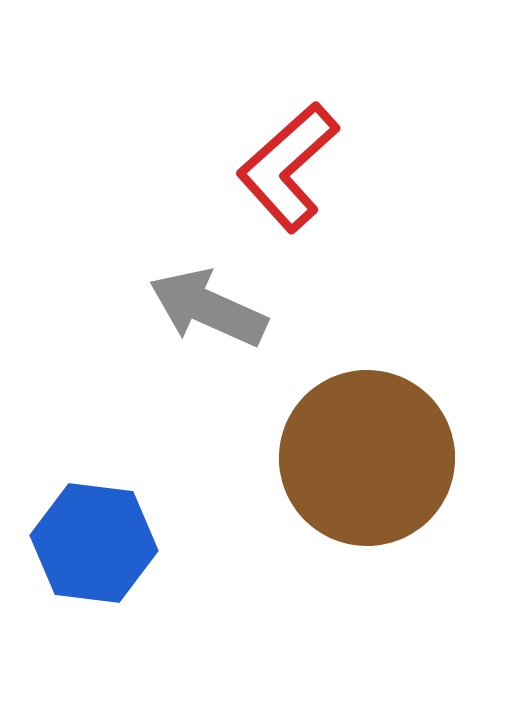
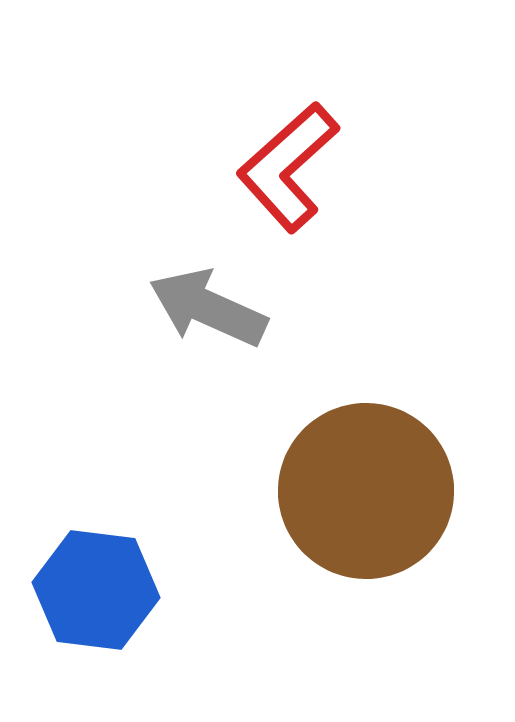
brown circle: moved 1 px left, 33 px down
blue hexagon: moved 2 px right, 47 px down
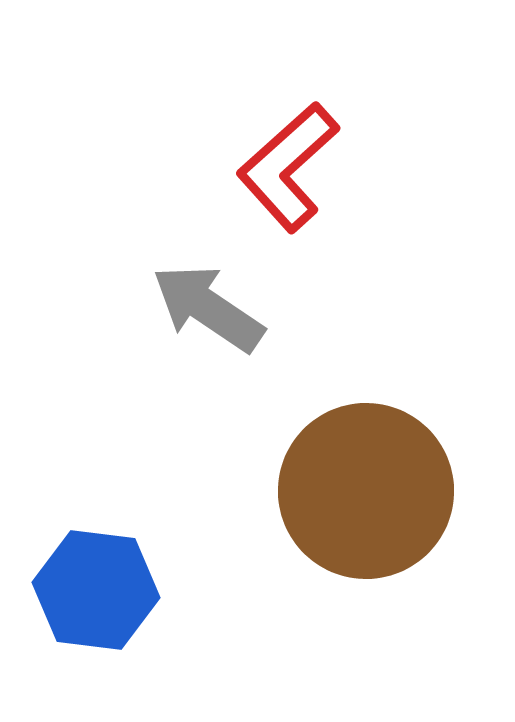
gray arrow: rotated 10 degrees clockwise
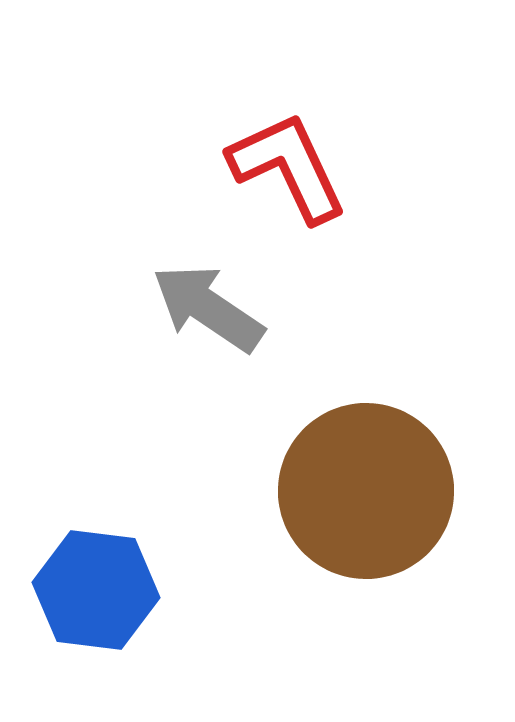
red L-shape: rotated 107 degrees clockwise
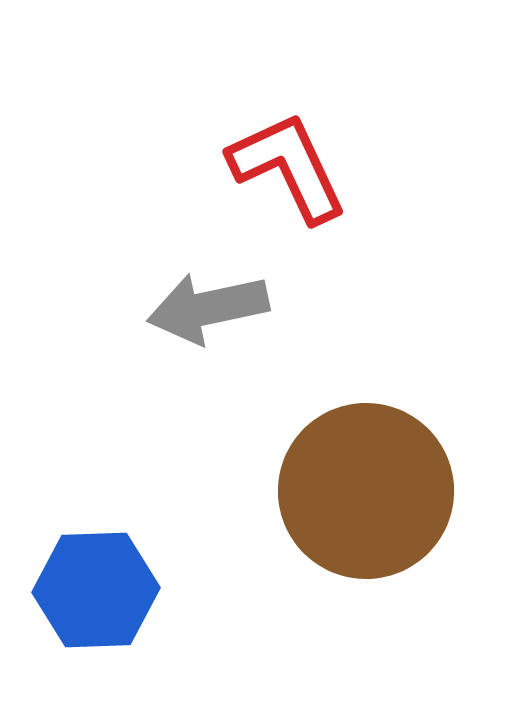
gray arrow: rotated 46 degrees counterclockwise
blue hexagon: rotated 9 degrees counterclockwise
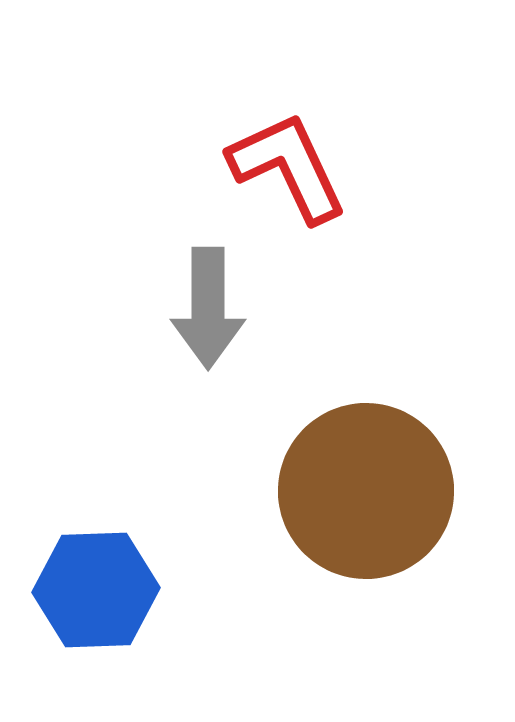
gray arrow: rotated 78 degrees counterclockwise
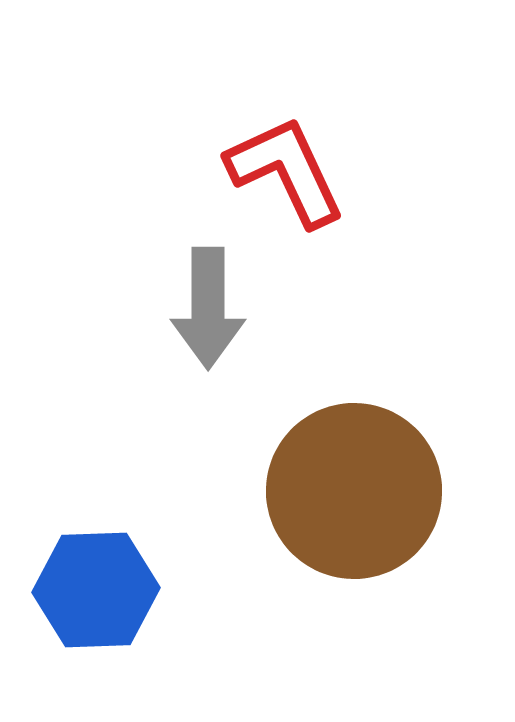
red L-shape: moved 2 px left, 4 px down
brown circle: moved 12 px left
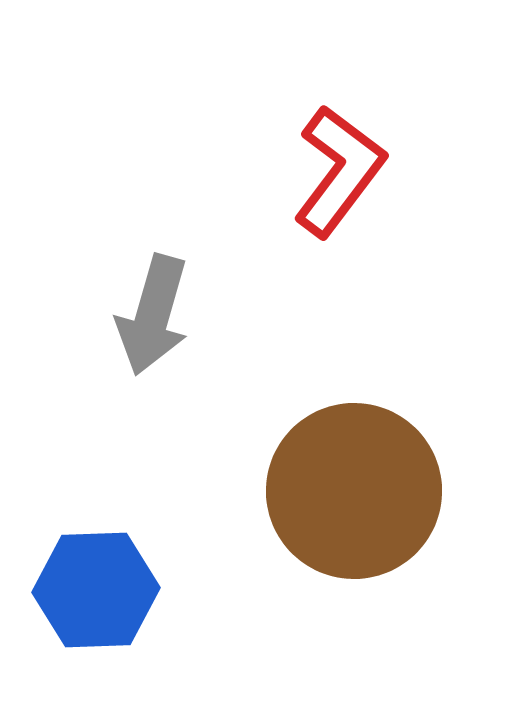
red L-shape: moved 53 px right; rotated 62 degrees clockwise
gray arrow: moved 55 px left, 7 px down; rotated 16 degrees clockwise
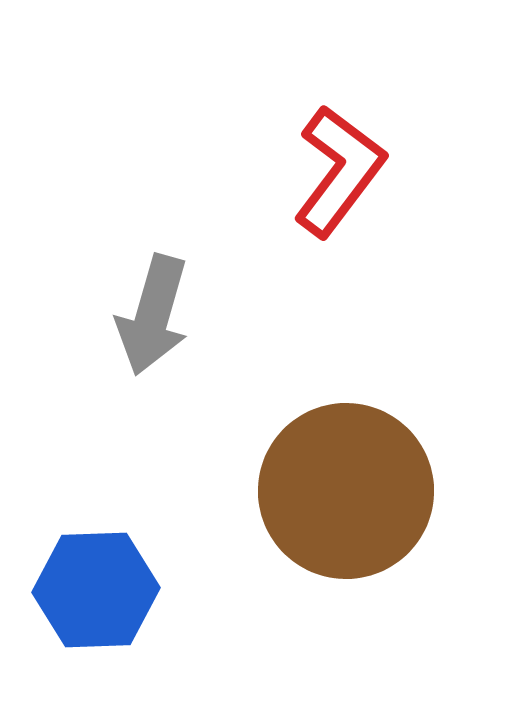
brown circle: moved 8 px left
